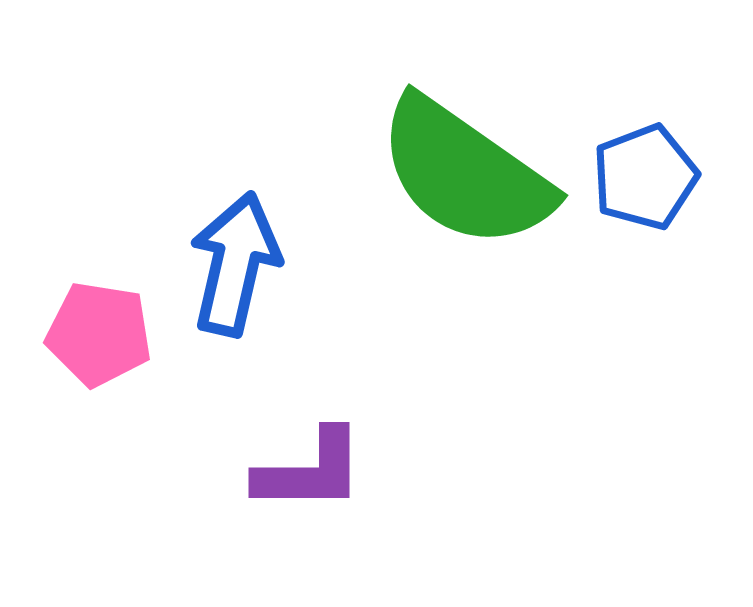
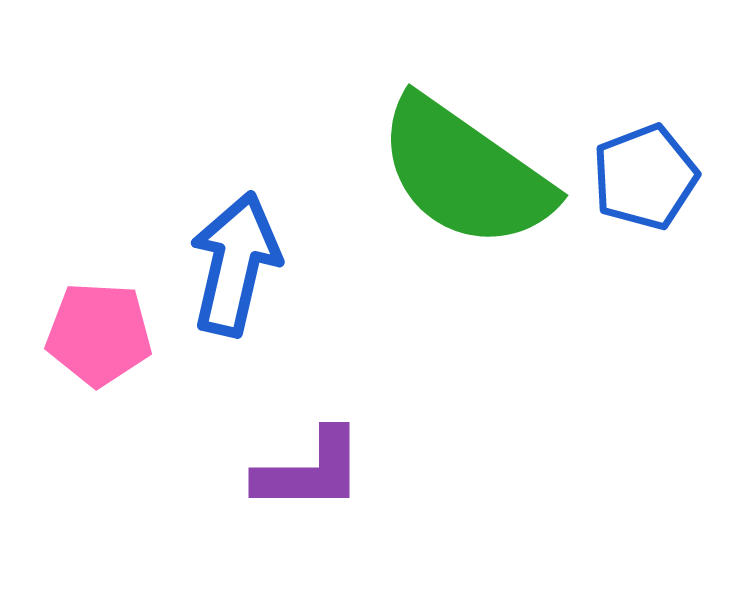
pink pentagon: rotated 6 degrees counterclockwise
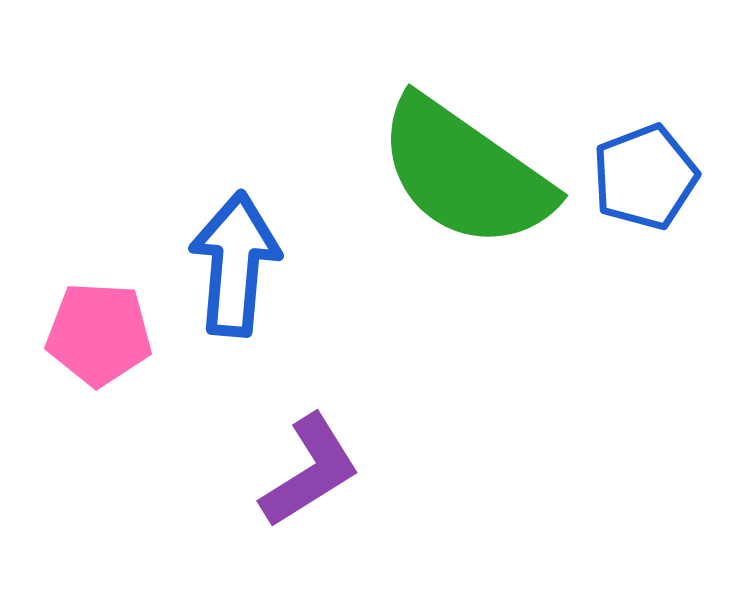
blue arrow: rotated 8 degrees counterclockwise
purple L-shape: rotated 32 degrees counterclockwise
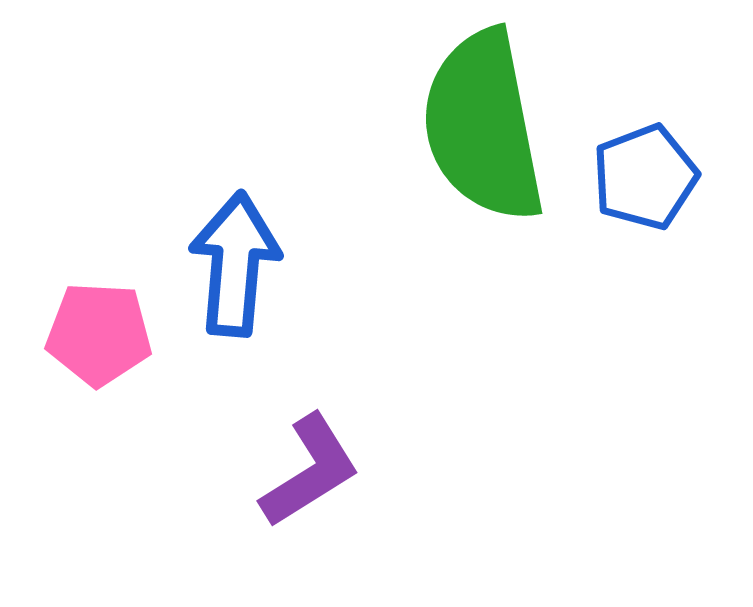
green semicircle: moved 18 px right, 47 px up; rotated 44 degrees clockwise
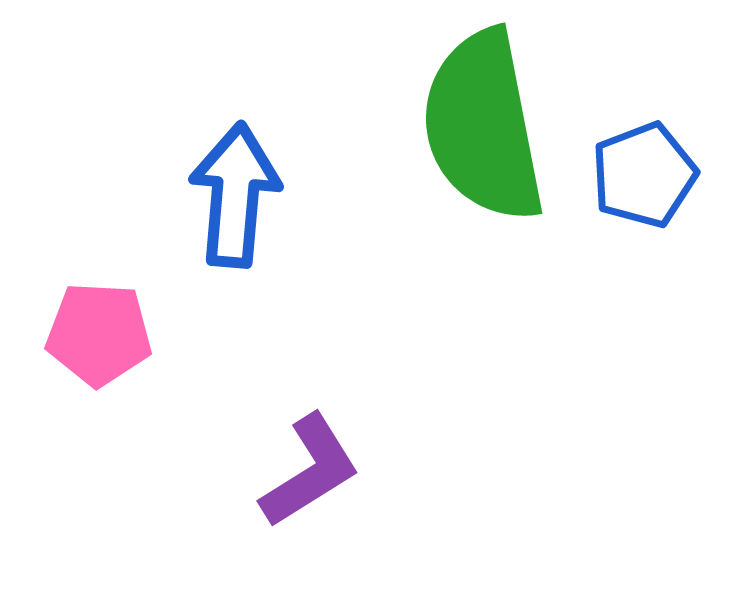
blue pentagon: moved 1 px left, 2 px up
blue arrow: moved 69 px up
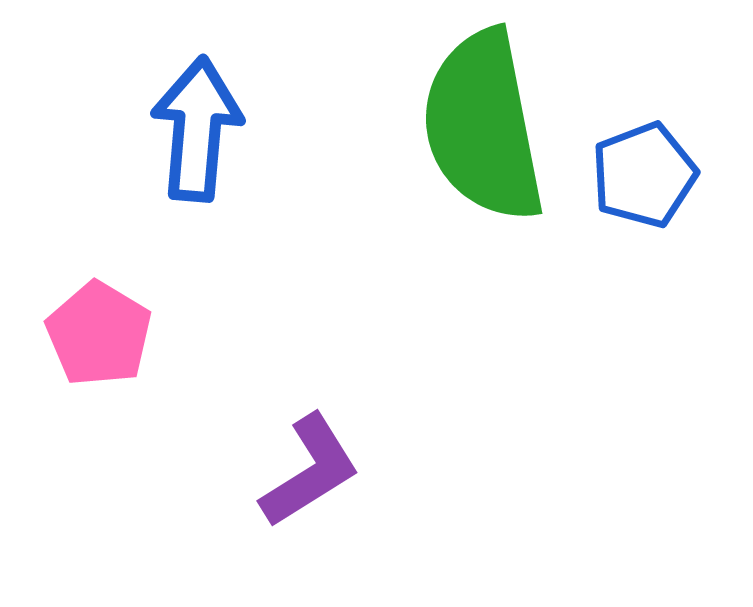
blue arrow: moved 38 px left, 66 px up
pink pentagon: rotated 28 degrees clockwise
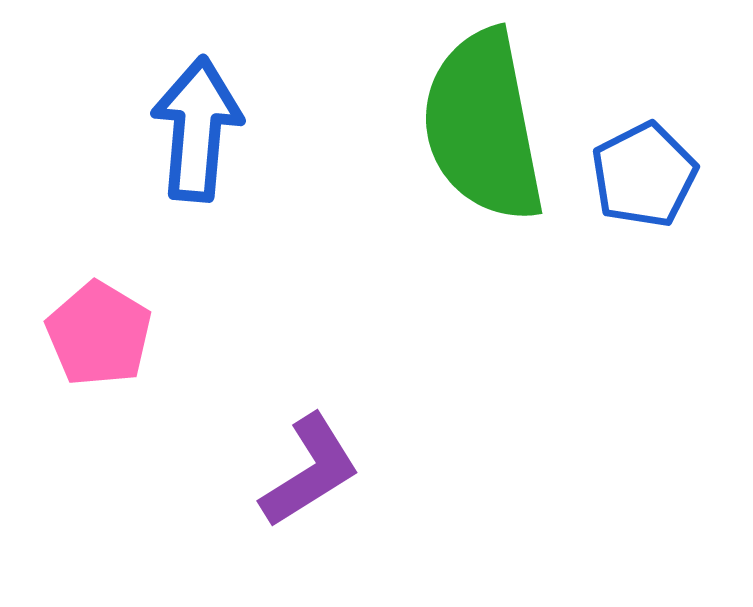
blue pentagon: rotated 6 degrees counterclockwise
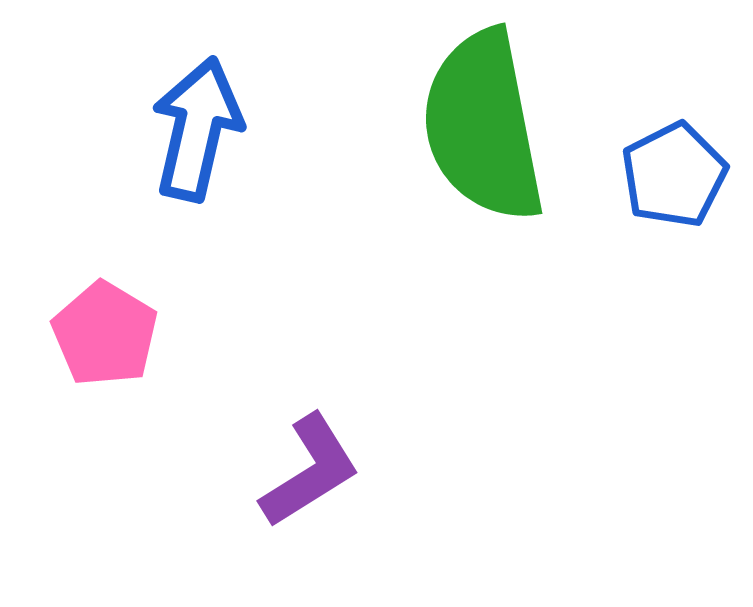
blue arrow: rotated 8 degrees clockwise
blue pentagon: moved 30 px right
pink pentagon: moved 6 px right
